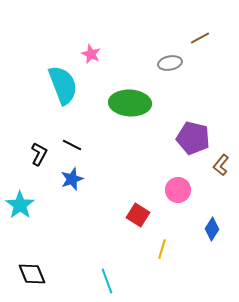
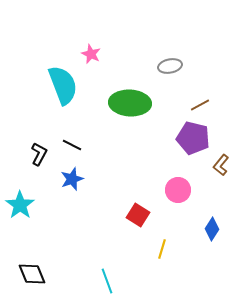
brown line: moved 67 px down
gray ellipse: moved 3 px down
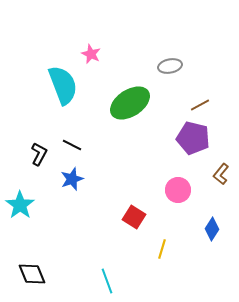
green ellipse: rotated 36 degrees counterclockwise
brown L-shape: moved 9 px down
red square: moved 4 px left, 2 px down
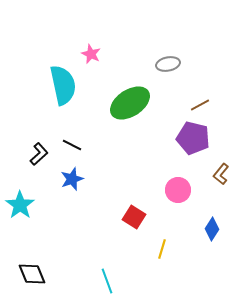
gray ellipse: moved 2 px left, 2 px up
cyan semicircle: rotated 9 degrees clockwise
black L-shape: rotated 20 degrees clockwise
